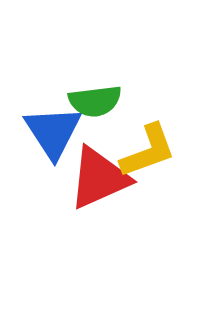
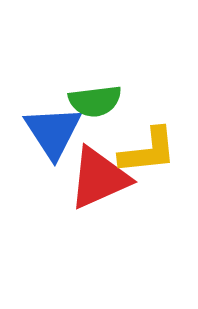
yellow L-shape: rotated 14 degrees clockwise
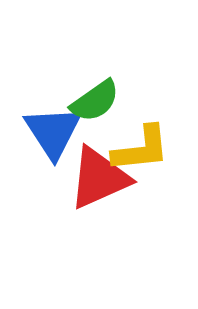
green semicircle: rotated 28 degrees counterclockwise
yellow L-shape: moved 7 px left, 2 px up
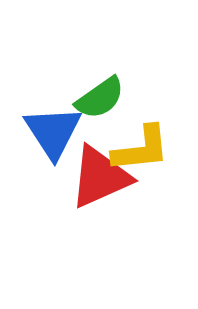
green semicircle: moved 5 px right, 3 px up
red triangle: moved 1 px right, 1 px up
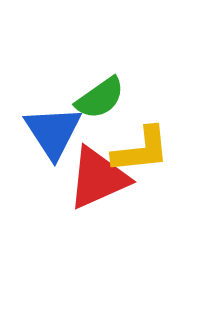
yellow L-shape: moved 1 px down
red triangle: moved 2 px left, 1 px down
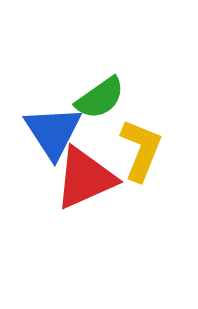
yellow L-shape: rotated 62 degrees counterclockwise
red triangle: moved 13 px left
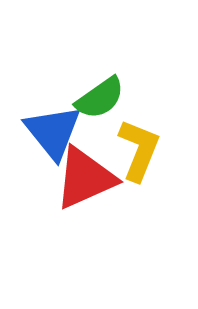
blue triangle: rotated 6 degrees counterclockwise
yellow L-shape: moved 2 px left
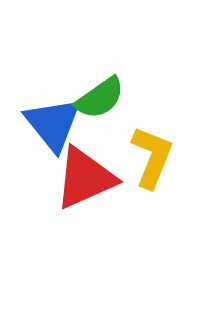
blue triangle: moved 8 px up
yellow L-shape: moved 13 px right, 7 px down
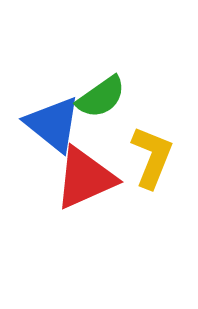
green semicircle: moved 1 px right, 1 px up
blue triangle: rotated 12 degrees counterclockwise
